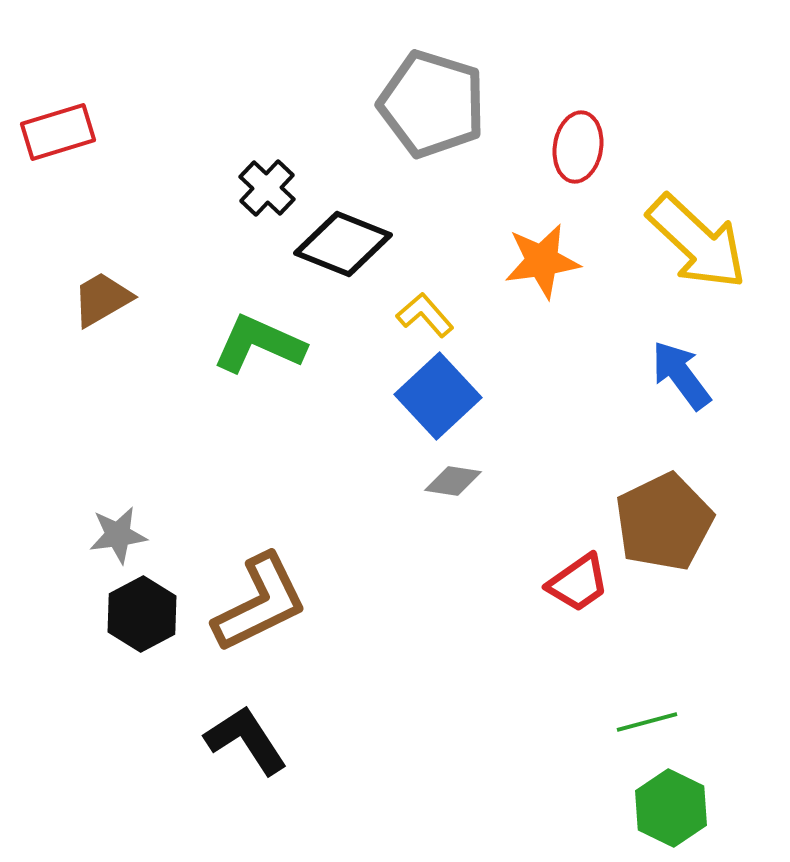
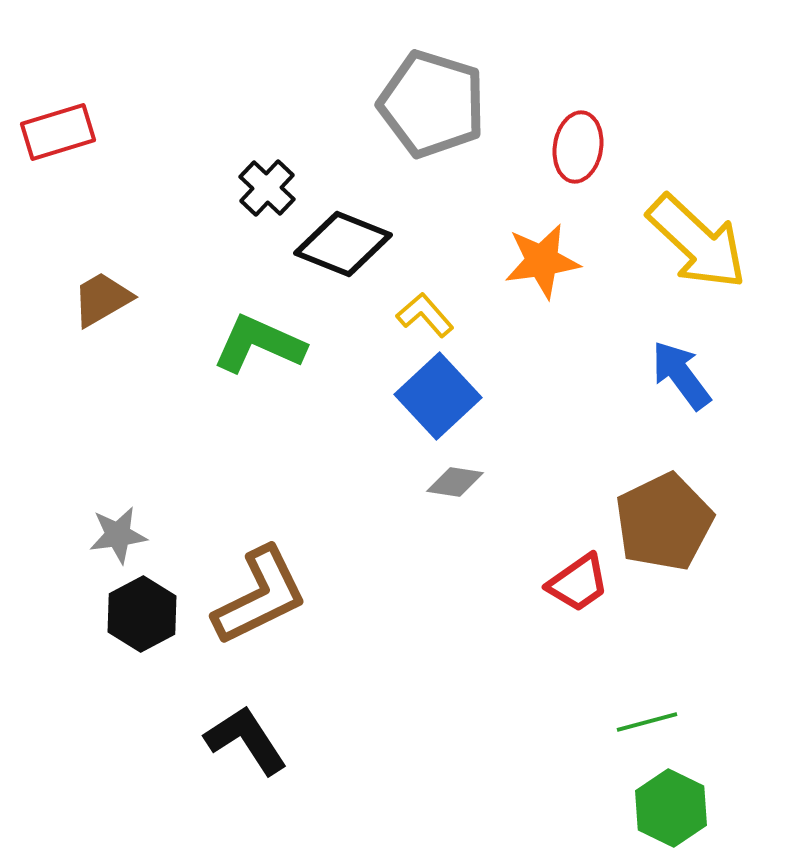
gray diamond: moved 2 px right, 1 px down
brown L-shape: moved 7 px up
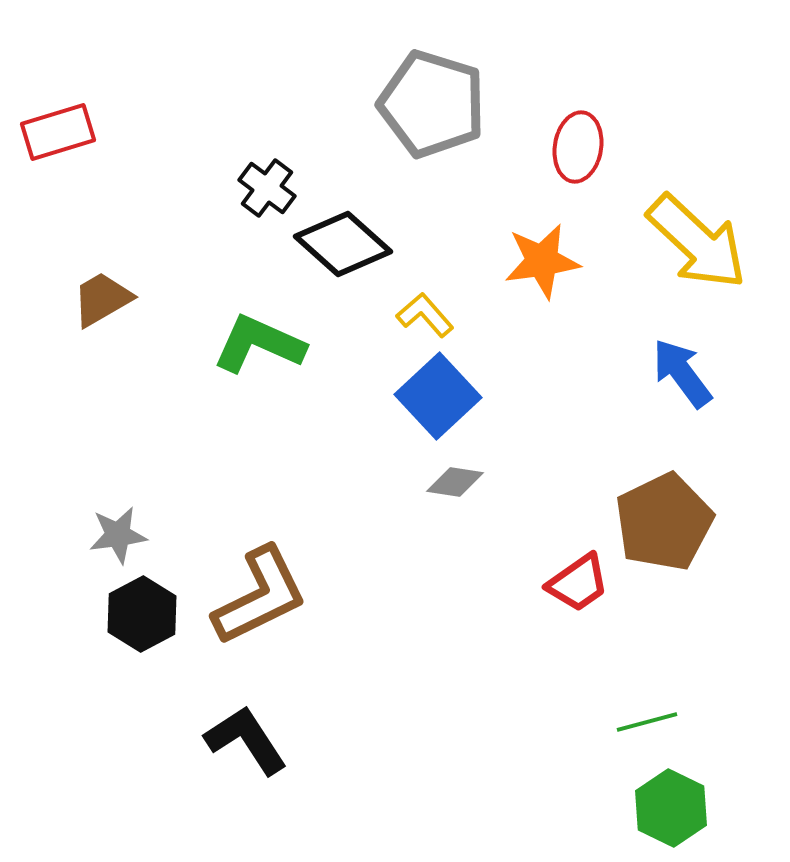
black cross: rotated 6 degrees counterclockwise
black diamond: rotated 20 degrees clockwise
blue arrow: moved 1 px right, 2 px up
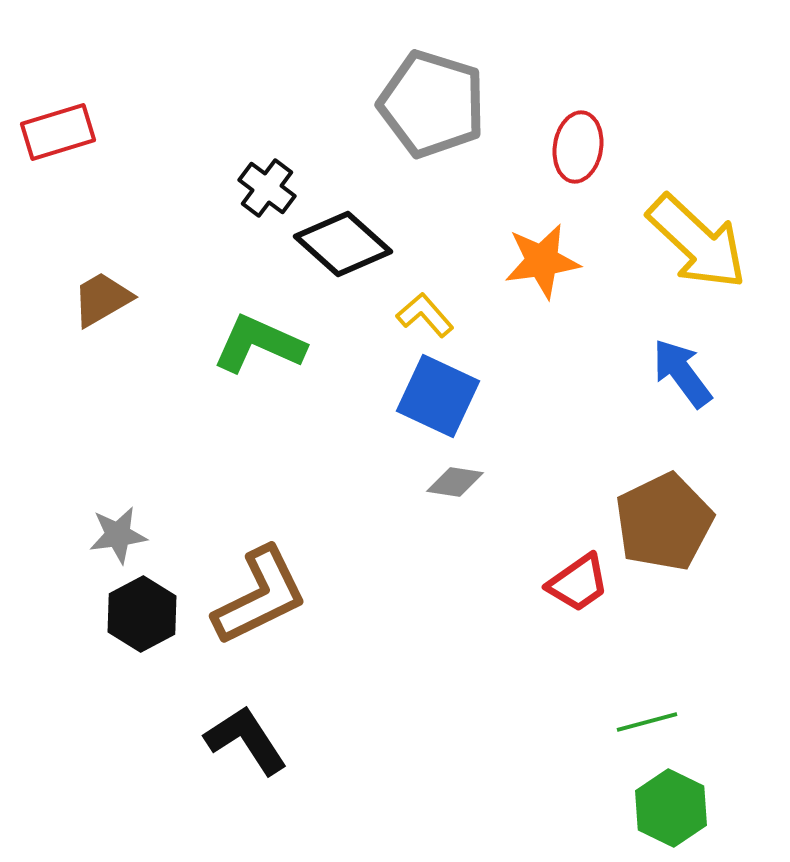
blue square: rotated 22 degrees counterclockwise
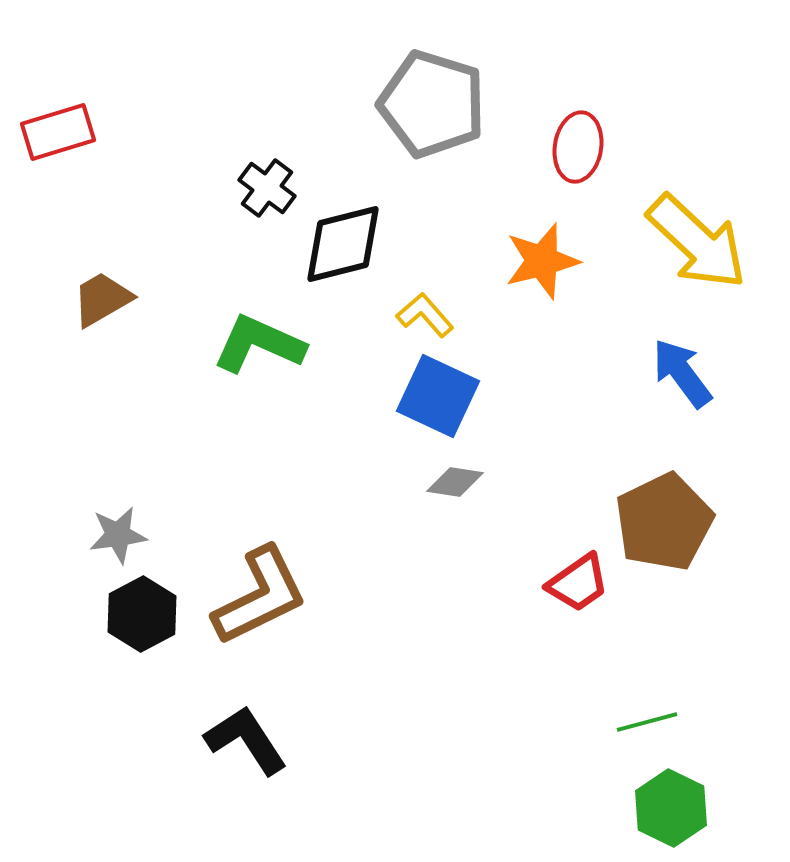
black diamond: rotated 56 degrees counterclockwise
orange star: rotated 6 degrees counterclockwise
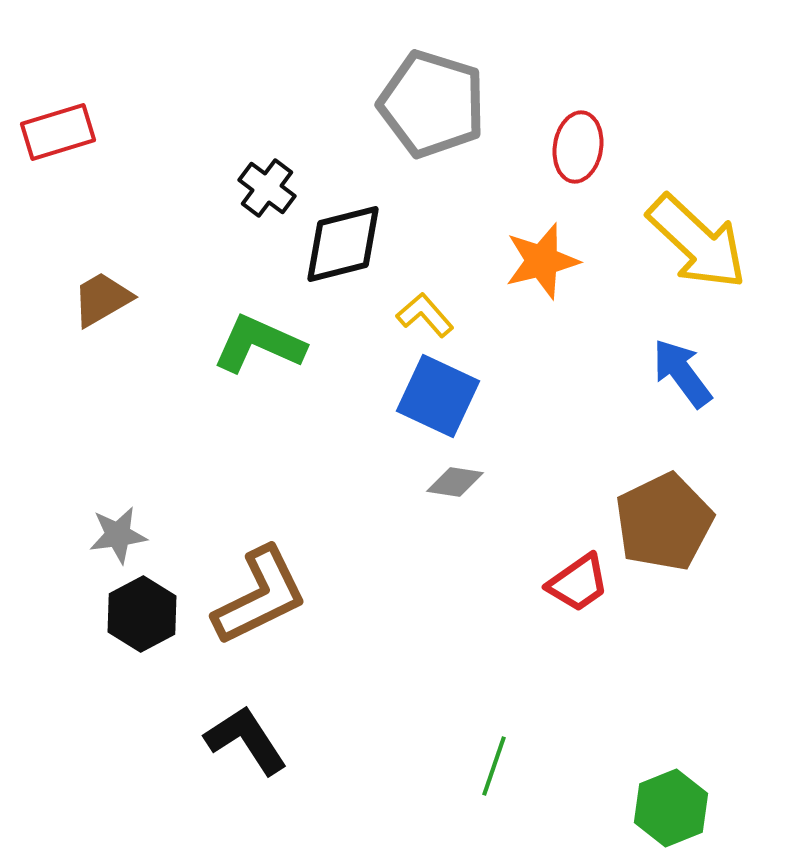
green line: moved 153 px left, 44 px down; rotated 56 degrees counterclockwise
green hexagon: rotated 12 degrees clockwise
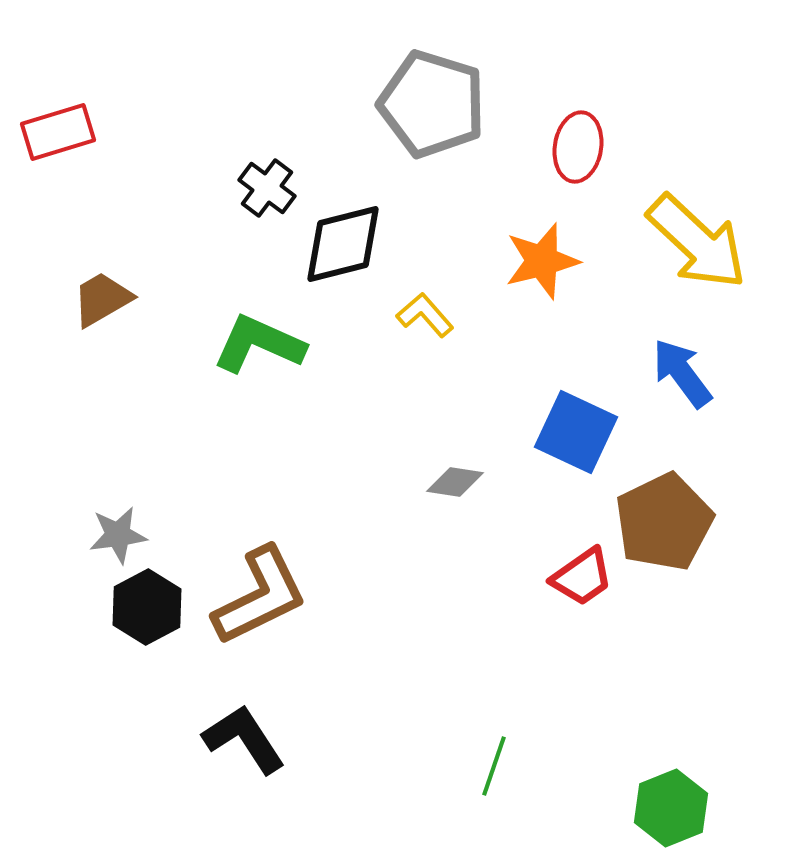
blue square: moved 138 px right, 36 px down
red trapezoid: moved 4 px right, 6 px up
black hexagon: moved 5 px right, 7 px up
black L-shape: moved 2 px left, 1 px up
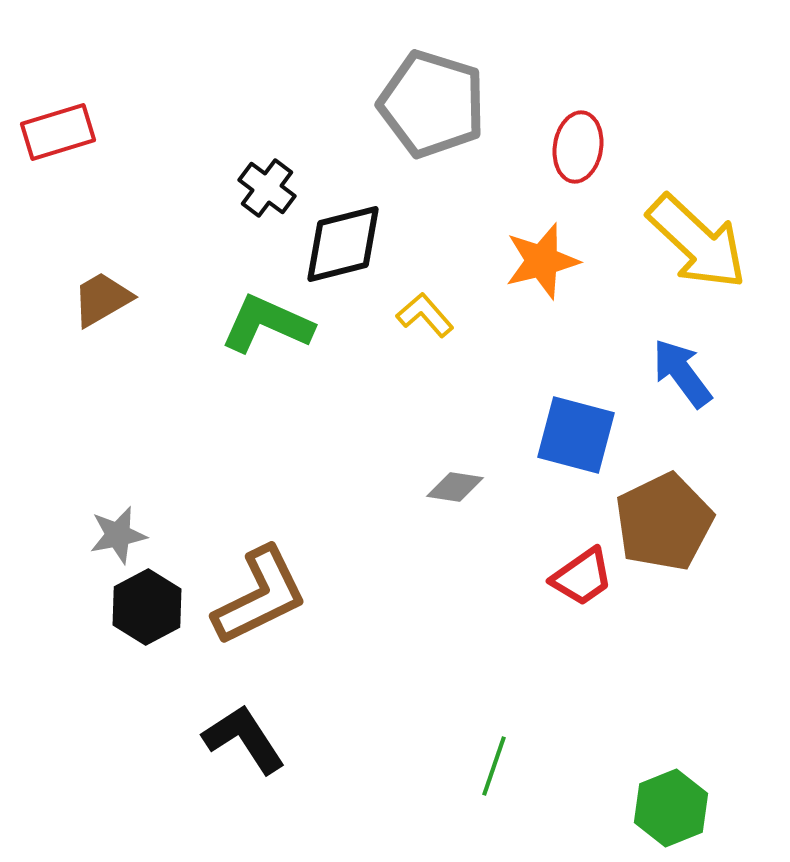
green L-shape: moved 8 px right, 20 px up
blue square: moved 3 px down; rotated 10 degrees counterclockwise
gray diamond: moved 5 px down
gray star: rotated 4 degrees counterclockwise
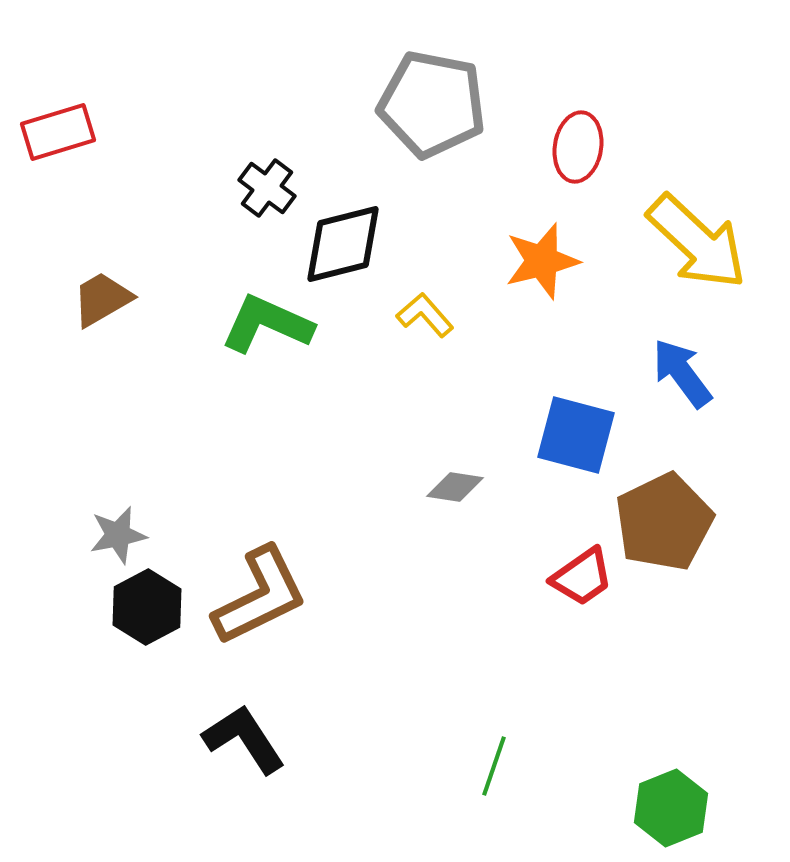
gray pentagon: rotated 6 degrees counterclockwise
